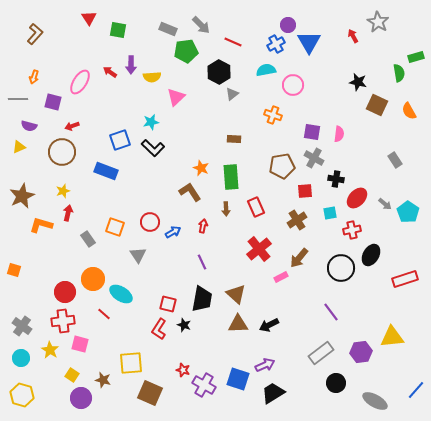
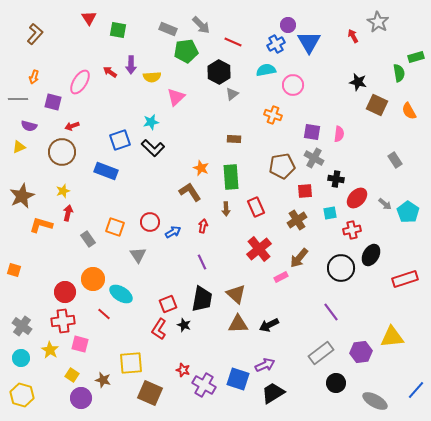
red square at (168, 304): rotated 36 degrees counterclockwise
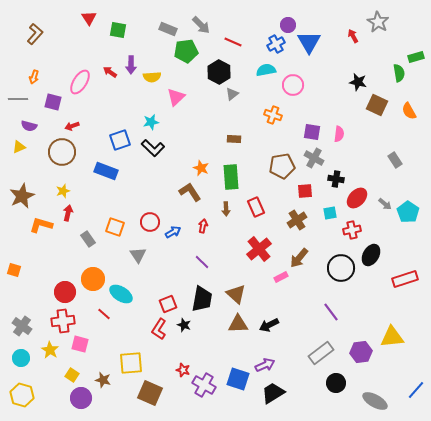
purple line at (202, 262): rotated 21 degrees counterclockwise
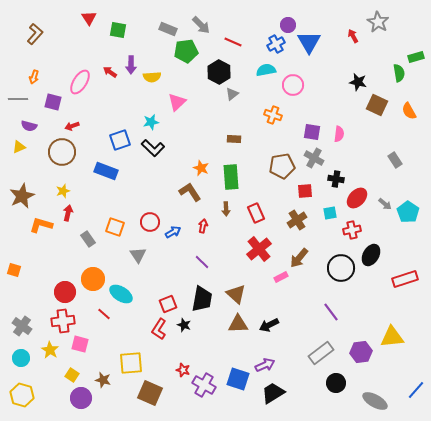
pink triangle at (176, 97): moved 1 px right, 5 px down
red rectangle at (256, 207): moved 6 px down
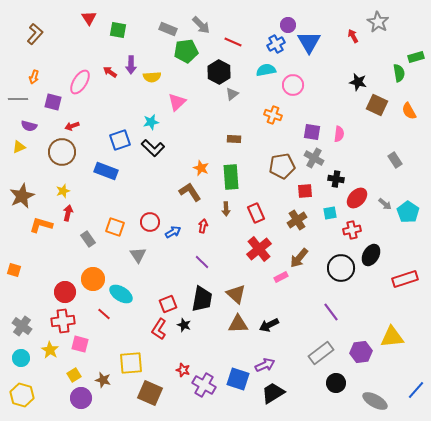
yellow square at (72, 375): moved 2 px right; rotated 24 degrees clockwise
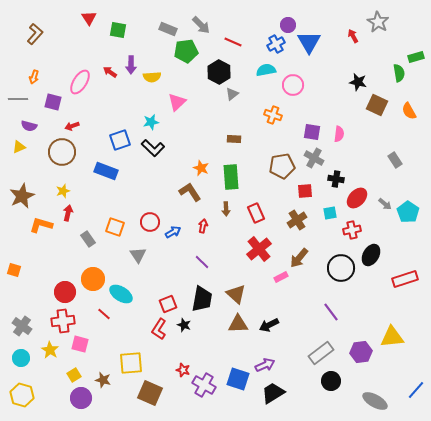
black circle at (336, 383): moved 5 px left, 2 px up
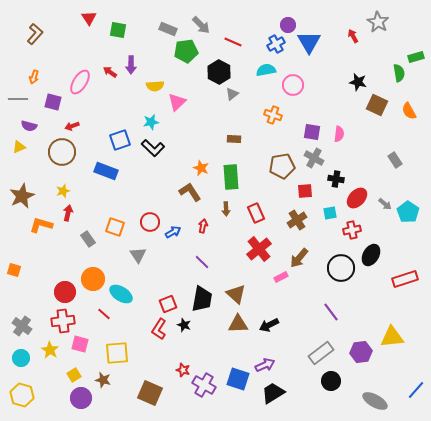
yellow semicircle at (152, 77): moved 3 px right, 9 px down
yellow square at (131, 363): moved 14 px left, 10 px up
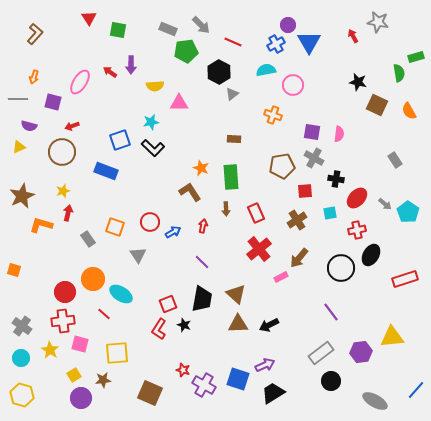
gray star at (378, 22): rotated 20 degrees counterclockwise
pink triangle at (177, 102): moved 2 px right, 1 px down; rotated 42 degrees clockwise
red cross at (352, 230): moved 5 px right
brown star at (103, 380): rotated 21 degrees counterclockwise
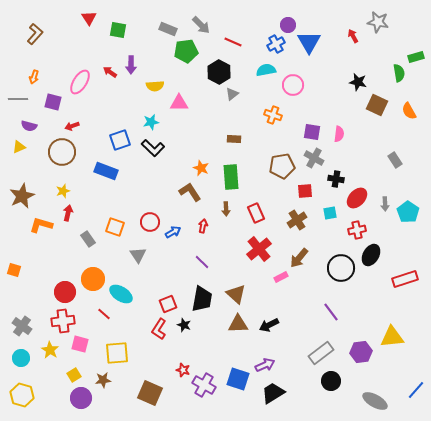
gray arrow at (385, 204): rotated 48 degrees clockwise
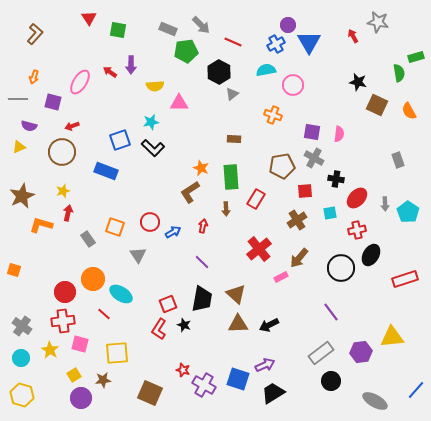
gray rectangle at (395, 160): moved 3 px right; rotated 14 degrees clockwise
brown L-shape at (190, 192): rotated 90 degrees counterclockwise
red rectangle at (256, 213): moved 14 px up; rotated 54 degrees clockwise
